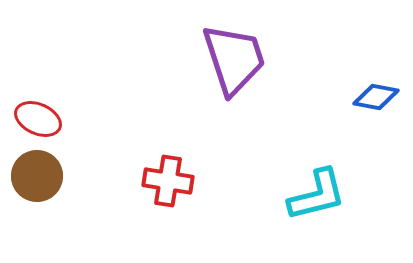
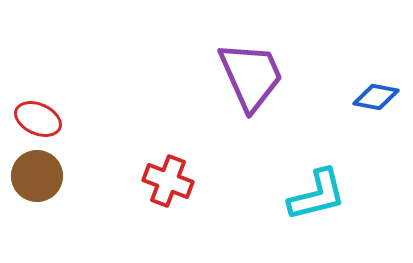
purple trapezoid: moved 17 px right, 17 px down; rotated 6 degrees counterclockwise
red cross: rotated 12 degrees clockwise
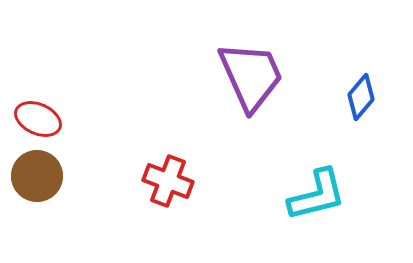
blue diamond: moved 15 px left; rotated 60 degrees counterclockwise
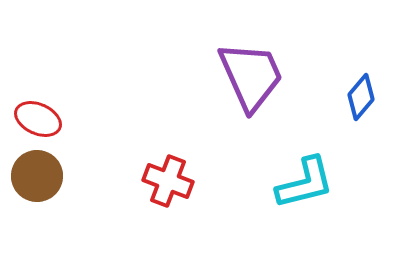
cyan L-shape: moved 12 px left, 12 px up
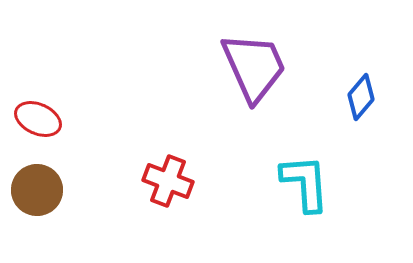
purple trapezoid: moved 3 px right, 9 px up
brown circle: moved 14 px down
cyan L-shape: rotated 80 degrees counterclockwise
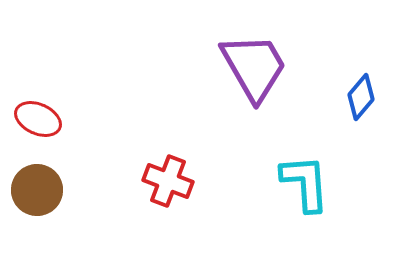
purple trapezoid: rotated 6 degrees counterclockwise
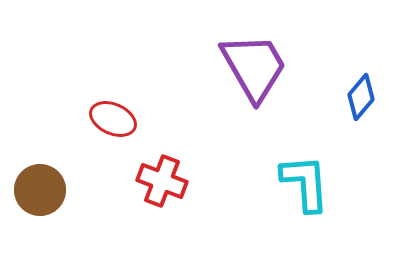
red ellipse: moved 75 px right
red cross: moved 6 px left
brown circle: moved 3 px right
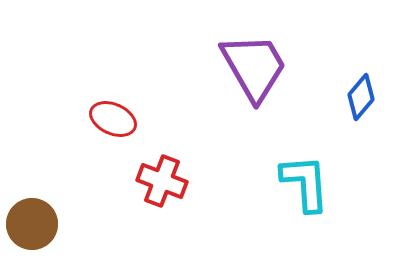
brown circle: moved 8 px left, 34 px down
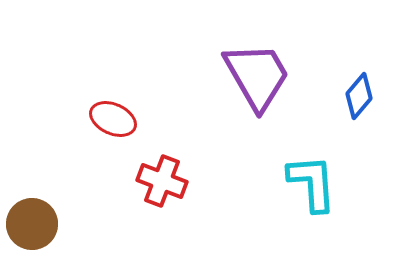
purple trapezoid: moved 3 px right, 9 px down
blue diamond: moved 2 px left, 1 px up
cyan L-shape: moved 7 px right
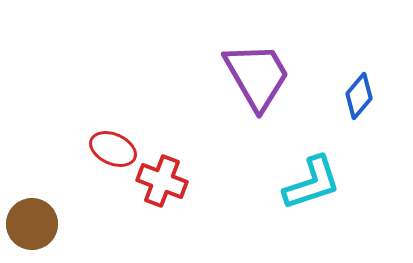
red ellipse: moved 30 px down
cyan L-shape: rotated 76 degrees clockwise
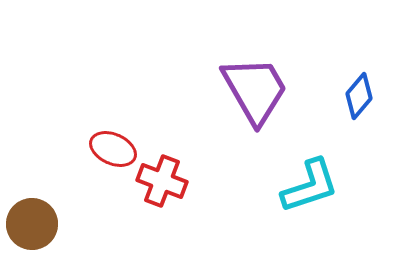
purple trapezoid: moved 2 px left, 14 px down
cyan L-shape: moved 2 px left, 3 px down
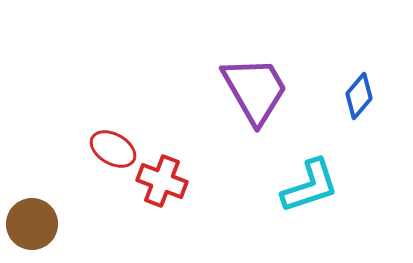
red ellipse: rotated 6 degrees clockwise
